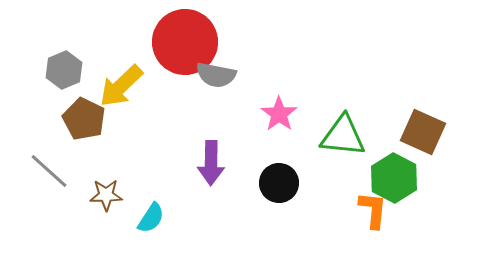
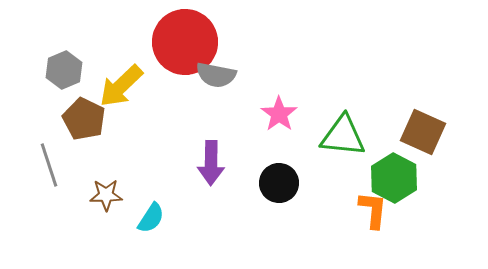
gray line: moved 6 px up; rotated 30 degrees clockwise
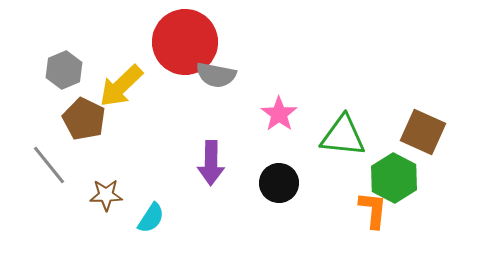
gray line: rotated 21 degrees counterclockwise
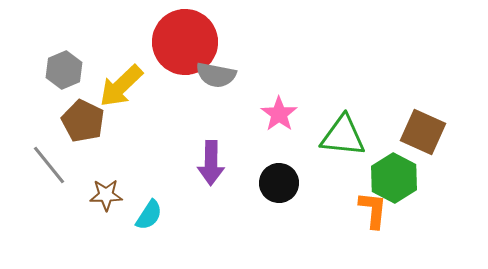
brown pentagon: moved 1 px left, 2 px down
cyan semicircle: moved 2 px left, 3 px up
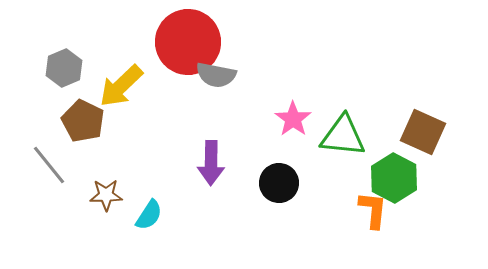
red circle: moved 3 px right
gray hexagon: moved 2 px up
pink star: moved 14 px right, 5 px down
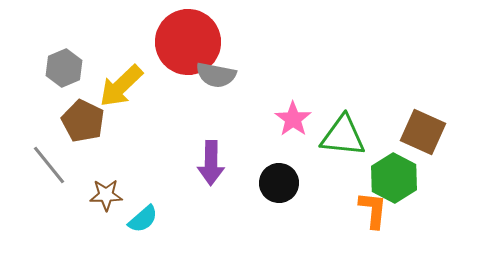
cyan semicircle: moved 6 px left, 4 px down; rotated 16 degrees clockwise
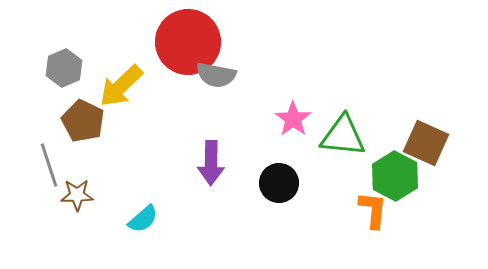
brown square: moved 3 px right, 11 px down
gray line: rotated 21 degrees clockwise
green hexagon: moved 1 px right, 2 px up
brown star: moved 29 px left
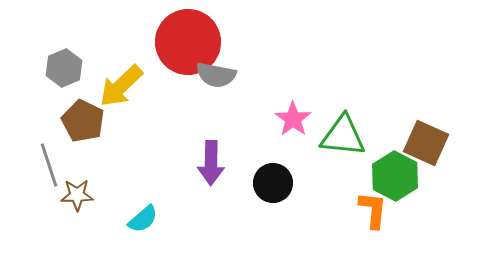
black circle: moved 6 px left
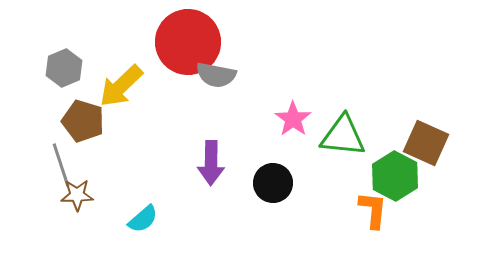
brown pentagon: rotated 9 degrees counterclockwise
gray line: moved 12 px right
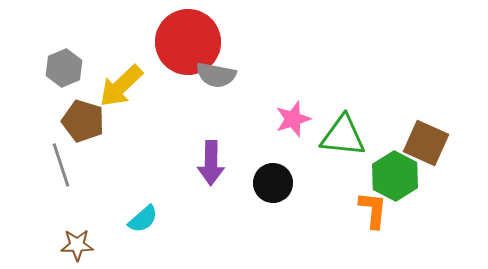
pink star: rotated 18 degrees clockwise
brown star: moved 50 px down
